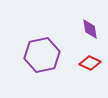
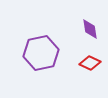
purple hexagon: moved 1 px left, 2 px up
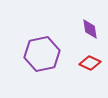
purple hexagon: moved 1 px right, 1 px down
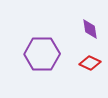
purple hexagon: rotated 12 degrees clockwise
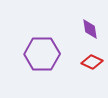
red diamond: moved 2 px right, 1 px up
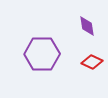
purple diamond: moved 3 px left, 3 px up
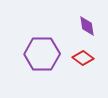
red diamond: moved 9 px left, 4 px up; rotated 10 degrees clockwise
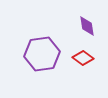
purple hexagon: rotated 8 degrees counterclockwise
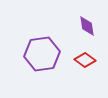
red diamond: moved 2 px right, 2 px down
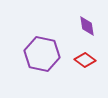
purple hexagon: rotated 20 degrees clockwise
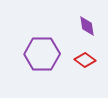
purple hexagon: rotated 12 degrees counterclockwise
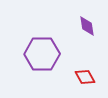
red diamond: moved 17 px down; rotated 25 degrees clockwise
